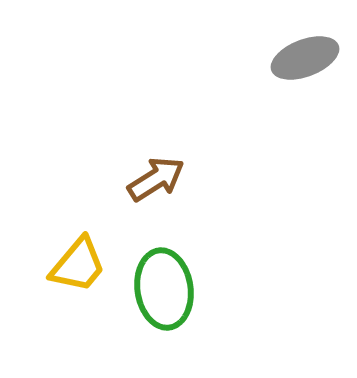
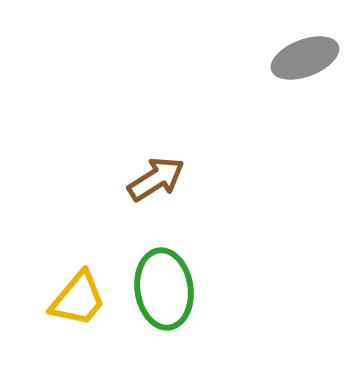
yellow trapezoid: moved 34 px down
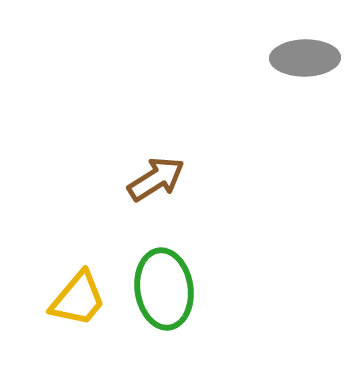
gray ellipse: rotated 20 degrees clockwise
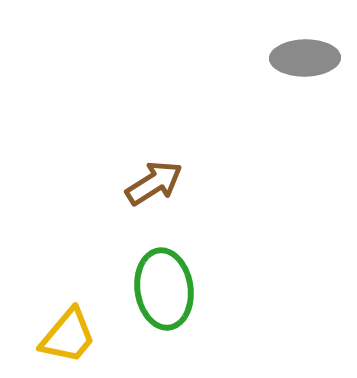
brown arrow: moved 2 px left, 4 px down
yellow trapezoid: moved 10 px left, 37 px down
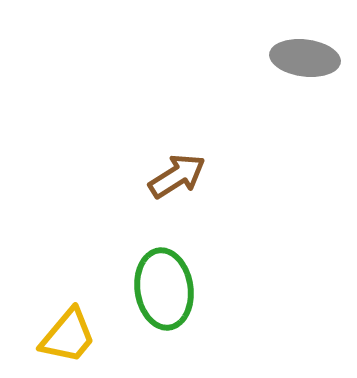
gray ellipse: rotated 8 degrees clockwise
brown arrow: moved 23 px right, 7 px up
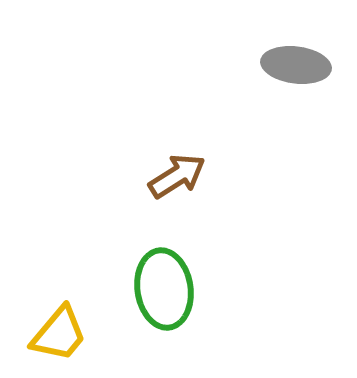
gray ellipse: moved 9 px left, 7 px down
yellow trapezoid: moved 9 px left, 2 px up
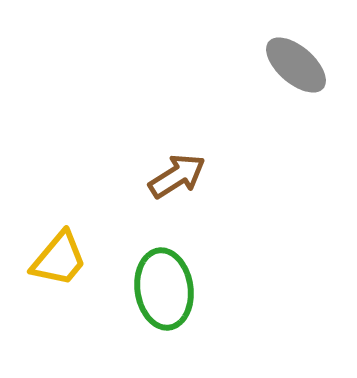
gray ellipse: rotated 34 degrees clockwise
yellow trapezoid: moved 75 px up
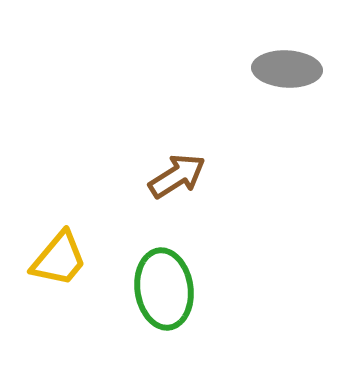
gray ellipse: moved 9 px left, 4 px down; rotated 38 degrees counterclockwise
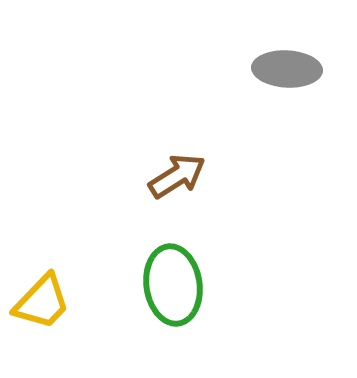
yellow trapezoid: moved 17 px left, 43 px down; rotated 4 degrees clockwise
green ellipse: moved 9 px right, 4 px up
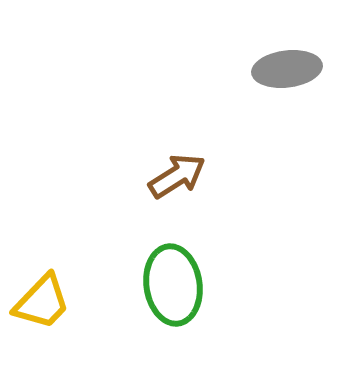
gray ellipse: rotated 10 degrees counterclockwise
